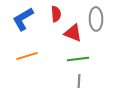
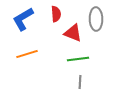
orange line: moved 2 px up
gray line: moved 1 px right, 1 px down
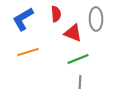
orange line: moved 1 px right, 2 px up
green line: rotated 15 degrees counterclockwise
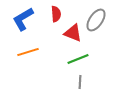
gray ellipse: moved 1 px down; rotated 35 degrees clockwise
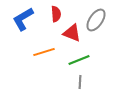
red triangle: moved 1 px left
orange line: moved 16 px right
green line: moved 1 px right, 1 px down
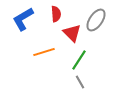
red triangle: rotated 24 degrees clockwise
green line: rotated 35 degrees counterclockwise
gray line: rotated 32 degrees counterclockwise
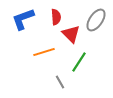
red semicircle: moved 3 px down
blue L-shape: rotated 10 degrees clockwise
red triangle: moved 1 px left, 1 px down
green line: moved 2 px down
gray line: moved 20 px left
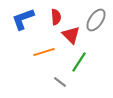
red triangle: moved 1 px down
gray line: rotated 24 degrees counterclockwise
